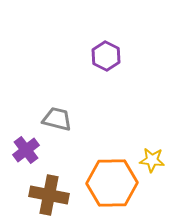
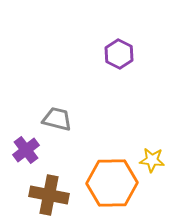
purple hexagon: moved 13 px right, 2 px up
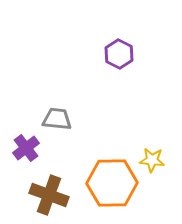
gray trapezoid: rotated 8 degrees counterclockwise
purple cross: moved 2 px up
brown cross: rotated 9 degrees clockwise
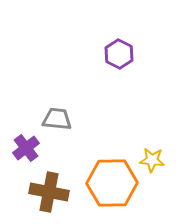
brown cross: moved 3 px up; rotated 9 degrees counterclockwise
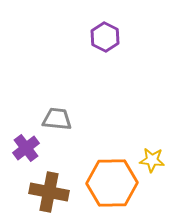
purple hexagon: moved 14 px left, 17 px up
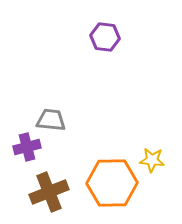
purple hexagon: rotated 20 degrees counterclockwise
gray trapezoid: moved 6 px left, 1 px down
purple cross: moved 1 px right, 1 px up; rotated 24 degrees clockwise
brown cross: rotated 33 degrees counterclockwise
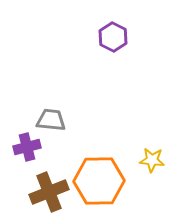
purple hexagon: moved 8 px right; rotated 20 degrees clockwise
orange hexagon: moved 13 px left, 2 px up
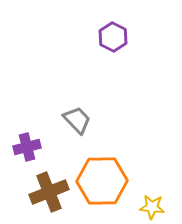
gray trapezoid: moved 26 px right; rotated 40 degrees clockwise
yellow star: moved 47 px down
orange hexagon: moved 3 px right
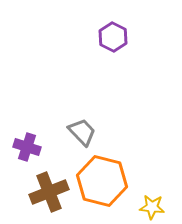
gray trapezoid: moved 5 px right, 12 px down
purple cross: rotated 32 degrees clockwise
orange hexagon: rotated 15 degrees clockwise
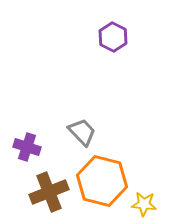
yellow star: moved 8 px left, 3 px up
